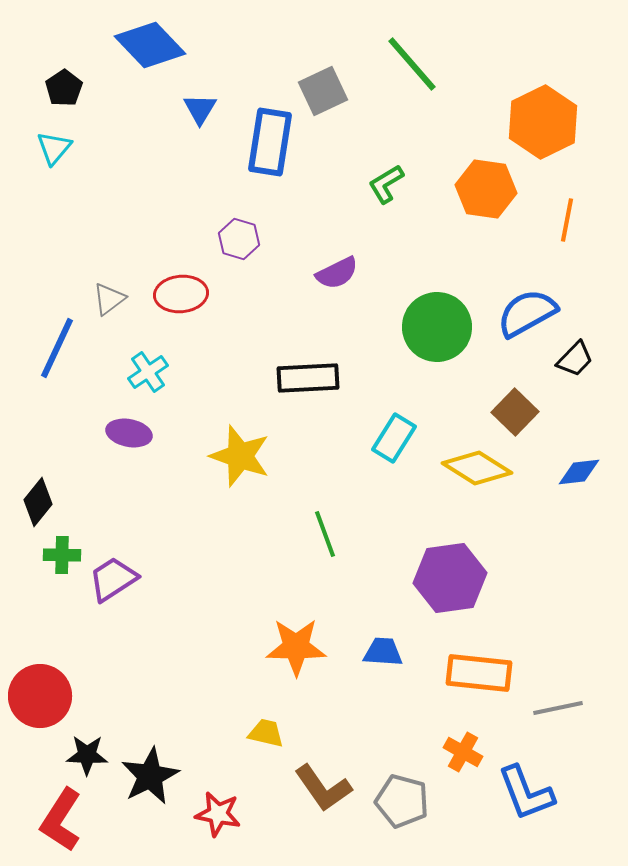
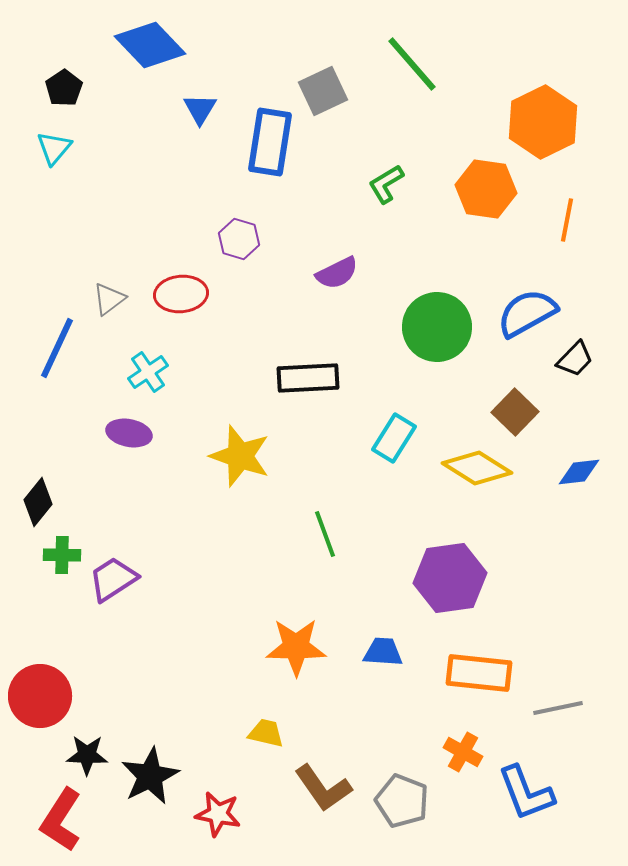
gray pentagon at (402, 801): rotated 6 degrees clockwise
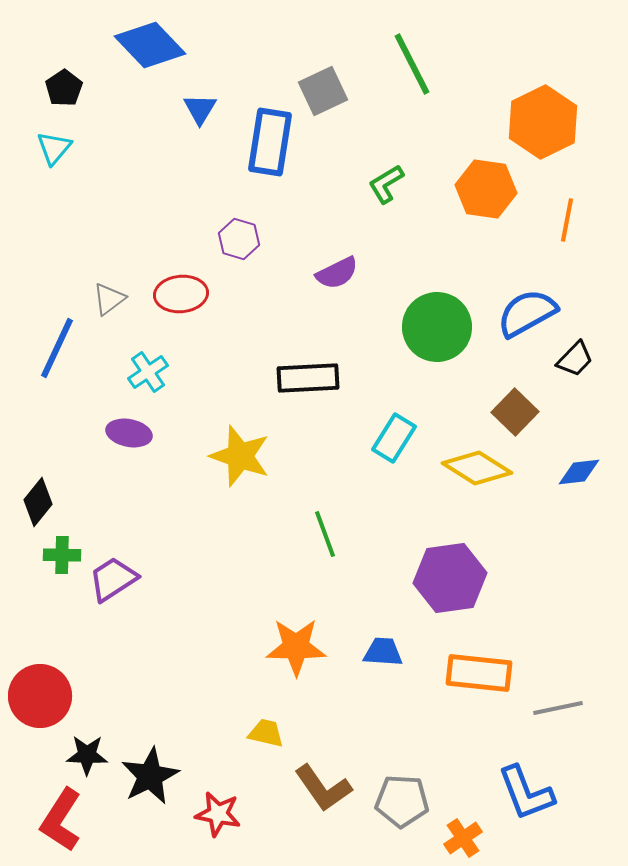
green line at (412, 64): rotated 14 degrees clockwise
orange cross at (463, 752): moved 86 px down; rotated 27 degrees clockwise
gray pentagon at (402, 801): rotated 18 degrees counterclockwise
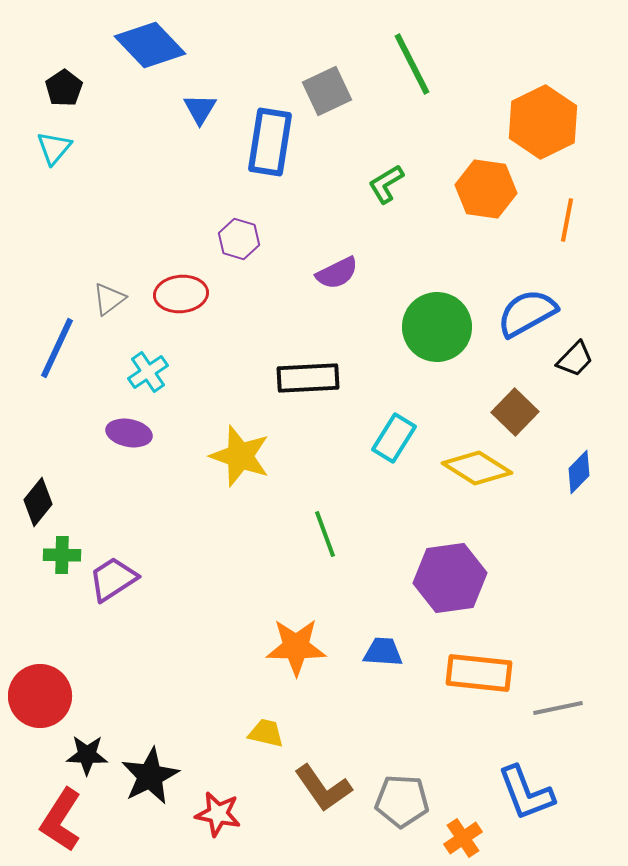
gray square at (323, 91): moved 4 px right
blue diamond at (579, 472): rotated 39 degrees counterclockwise
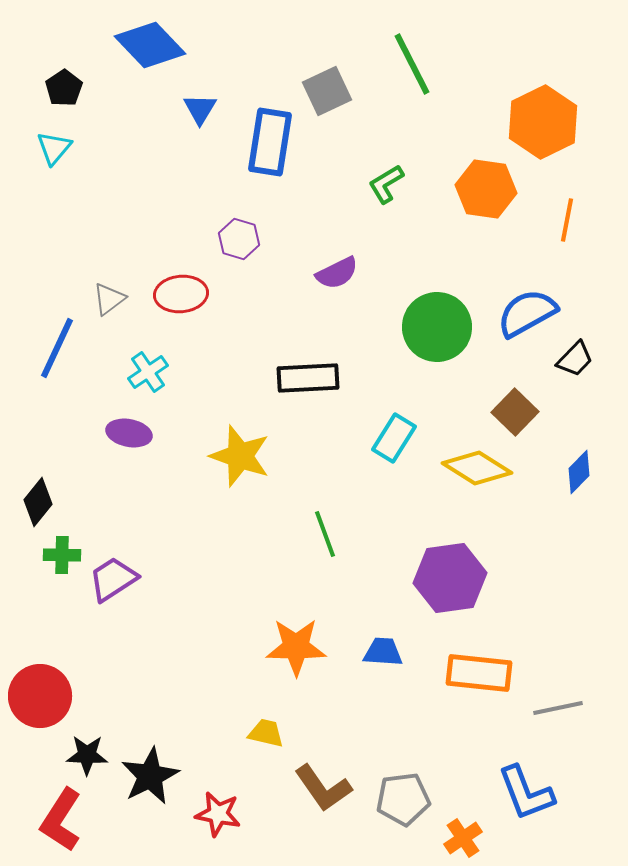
gray pentagon at (402, 801): moved 1 px right, 2 px up; rotated 10 degrees counterclockwise
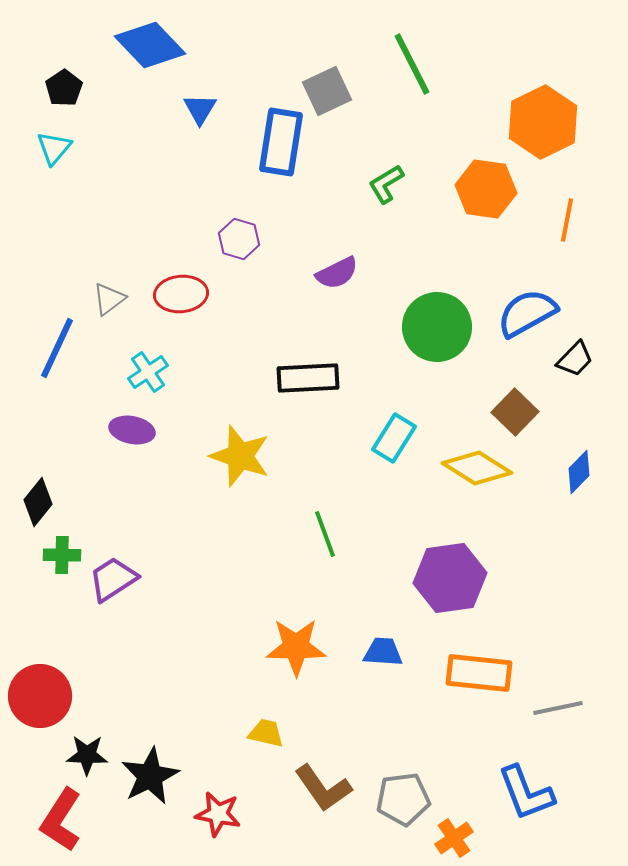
blue rectangle at (270, 142): moved 11 px right
purple ellipse at (129, 433): moved 3 px right, 3 px up
orange cross at (463, 838): moved 9 px left
